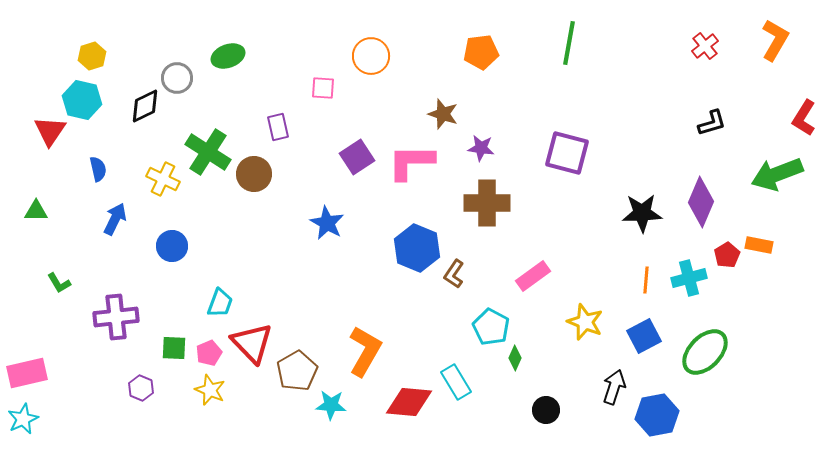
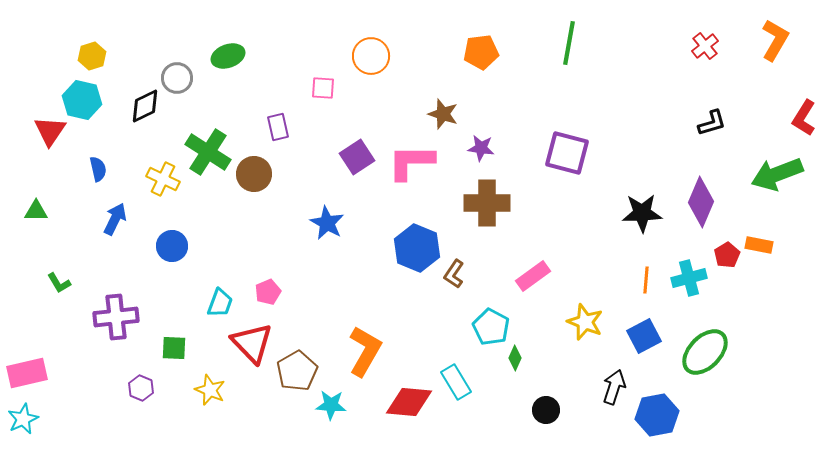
pink pentagon at (209, 353): moved 59 px right, 61 px up
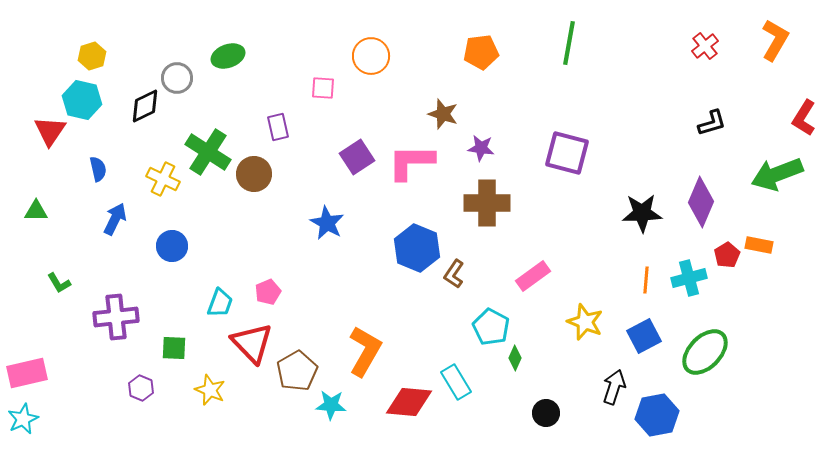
black circle at (546, 410): moved 3 px down
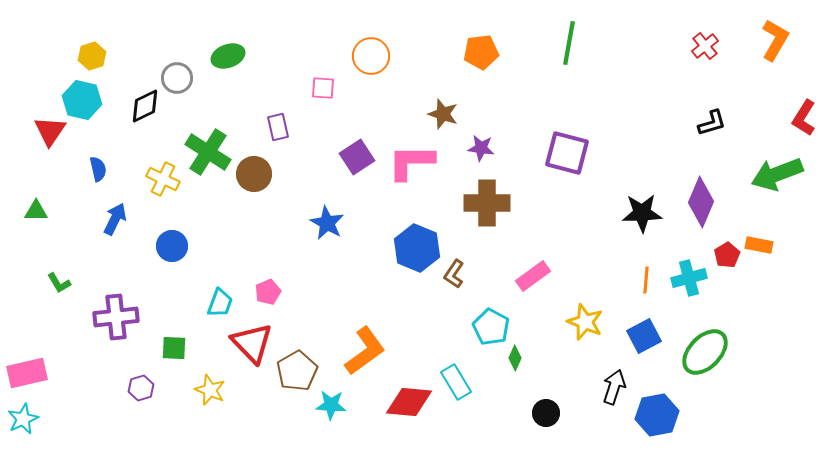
orange L-shape at (365, 351): rotated 24 degrees clockwise
purple hexagon at (141, 388): rotated 20 degrees clockwise
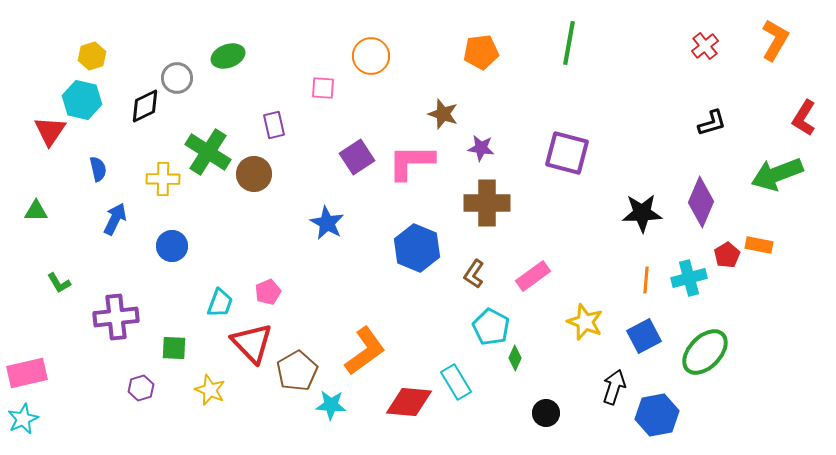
purple rectangle at (278, 127): moved 4 px left, 2 px up
yellow cross at (163, 179): rotated 24 degrees counterclockwise
brown L-shape at (454, 274): moved 20 px right
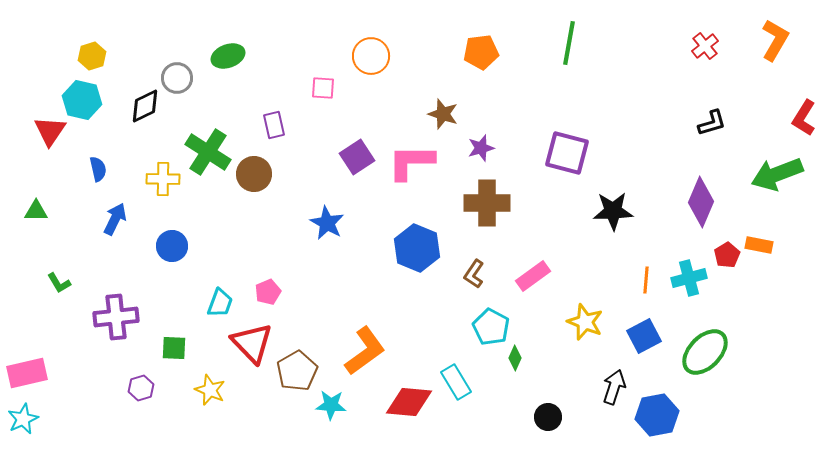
purple star at (481, 148): rotated 24 degrees counterclockwise
black star at (642, 213): moved 29 px left, 2 px up
black circle at (546, 413): moved 2 px right, 4 px down
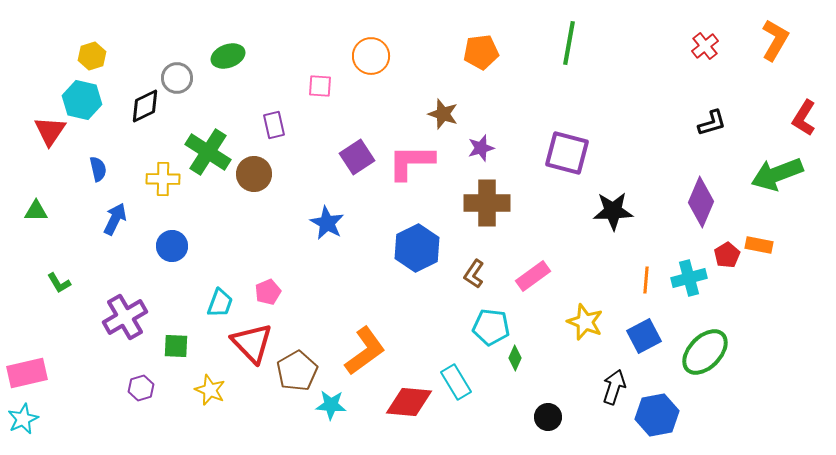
pink square at (323, 88): moved 3 px left, 2 px up
blue hexagon at (417, 248): rotated 12 degrees clockwise
purple cross at (116, 317): moved 9 px right; rotated 24 degrees counterclockwise
cyan pentagon at (491, 327): rotated 21 degrees counterclockwise
green square at (174, 348): moved 2 px right, 2 px up
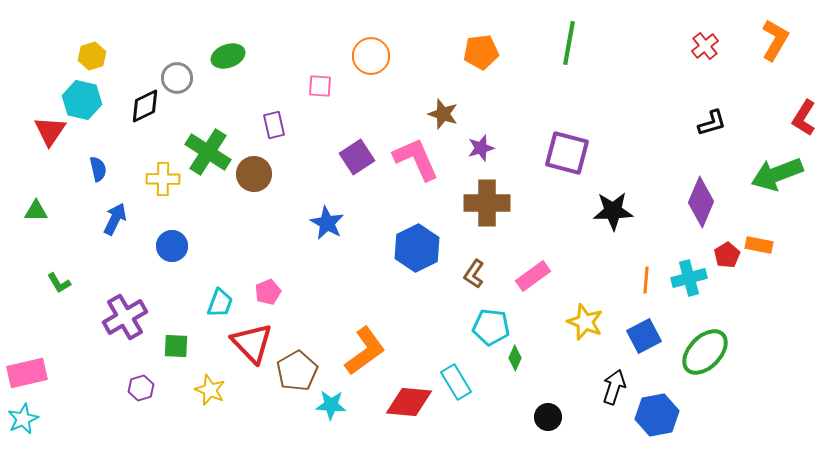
pink L-shape at (411, 162): moved 5 px right, 3 px up; rotated 66 degrees clockwise
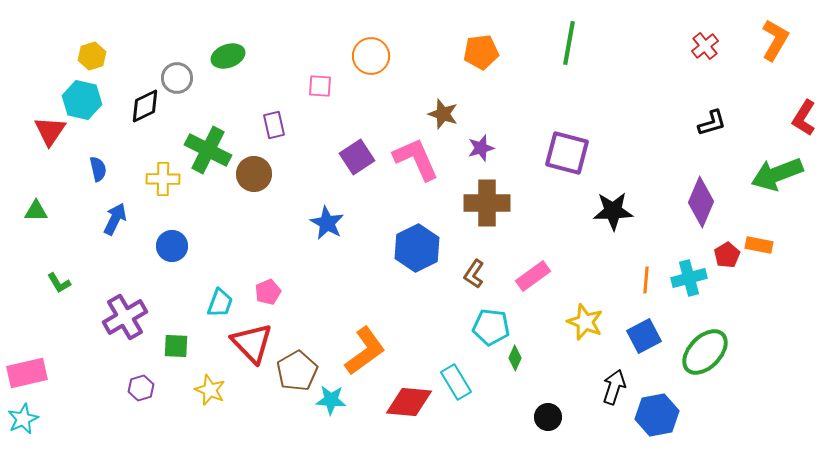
green cross at (208, 152): moved 2 px up; rotated 6 degrees counterclockwise
cyan star at (331, 405): moved 5 px up
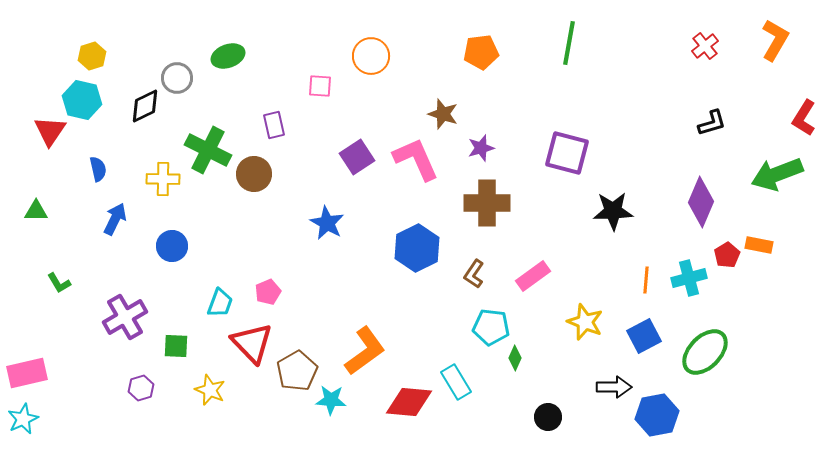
black arrow at (614, 387): rotated 72 degrees clockwise
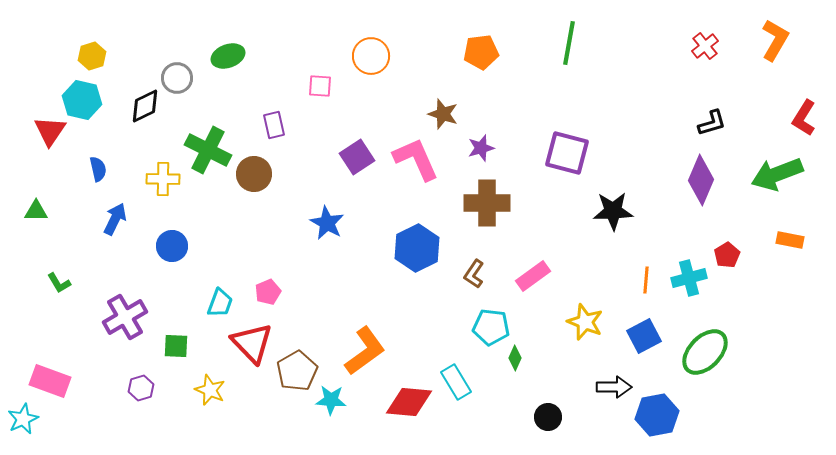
purple diamond at (701, 202): moved 22 px up
orange rectangle at (759, 245): moved 31 px right, 5 px up
pink rectangle at (27, 373): moved 23 px right, 8 px down; rotated 33 degrees clockwise
